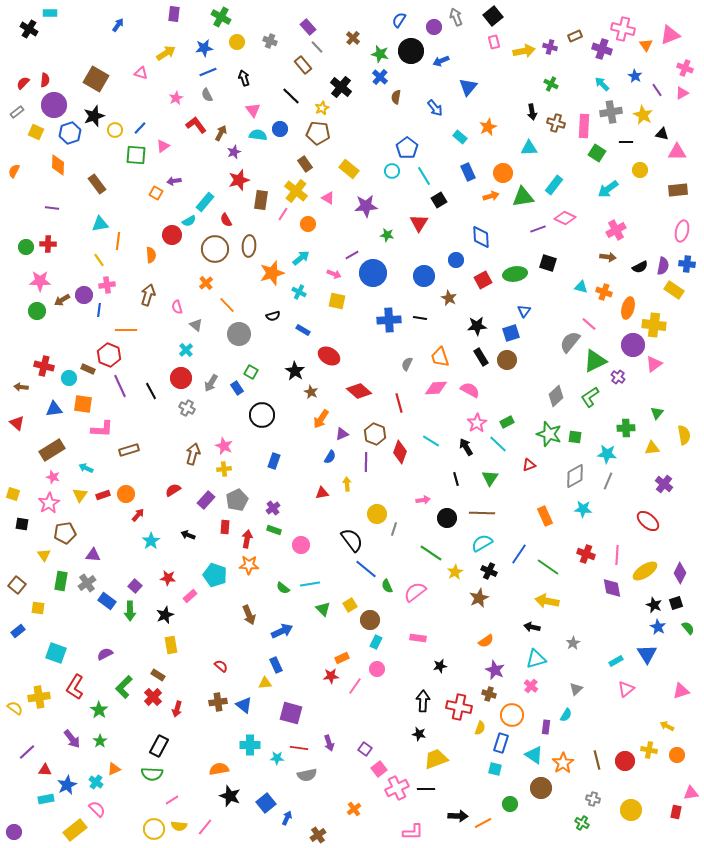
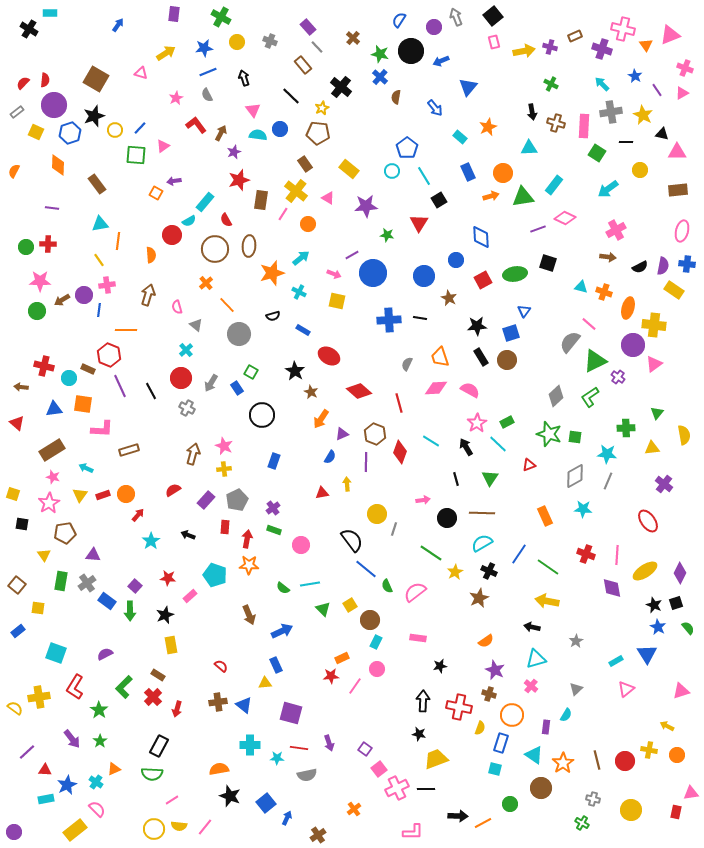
red ellipse at (648, 521): rotated 15 degrees clockwise
gray star at (573, 643): moved 3 px right, 2 px up
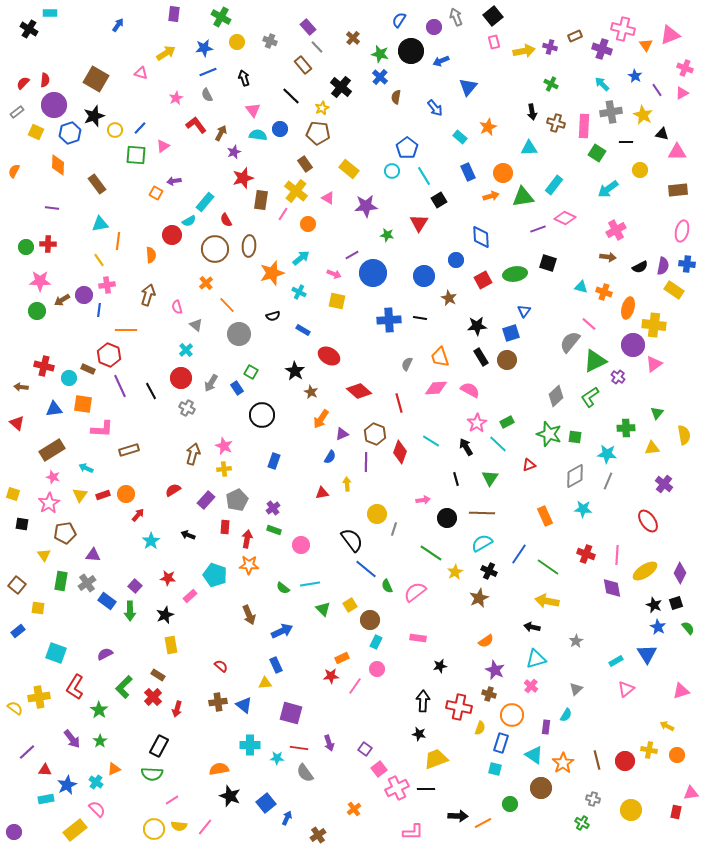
red star at (239, 180): moved 4 px right, 2 px up
gray semicircle at (307, 775): moved 2 px left, 2 px up; rotated 66 degrees clockwise
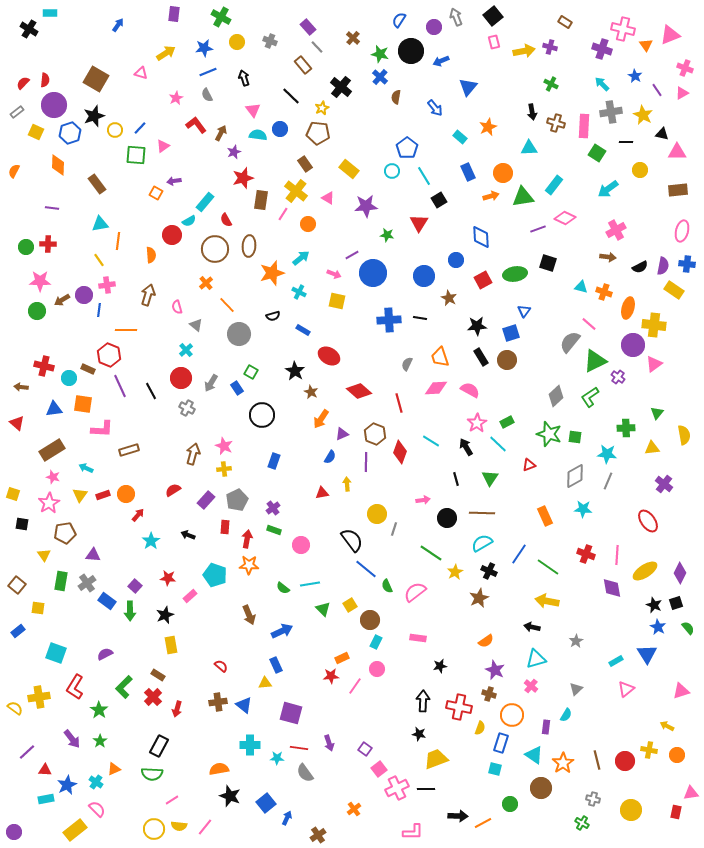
brown rectangle at (575, 36): moved 10 px left, 14 px up; rotated 56 degrees clockwise
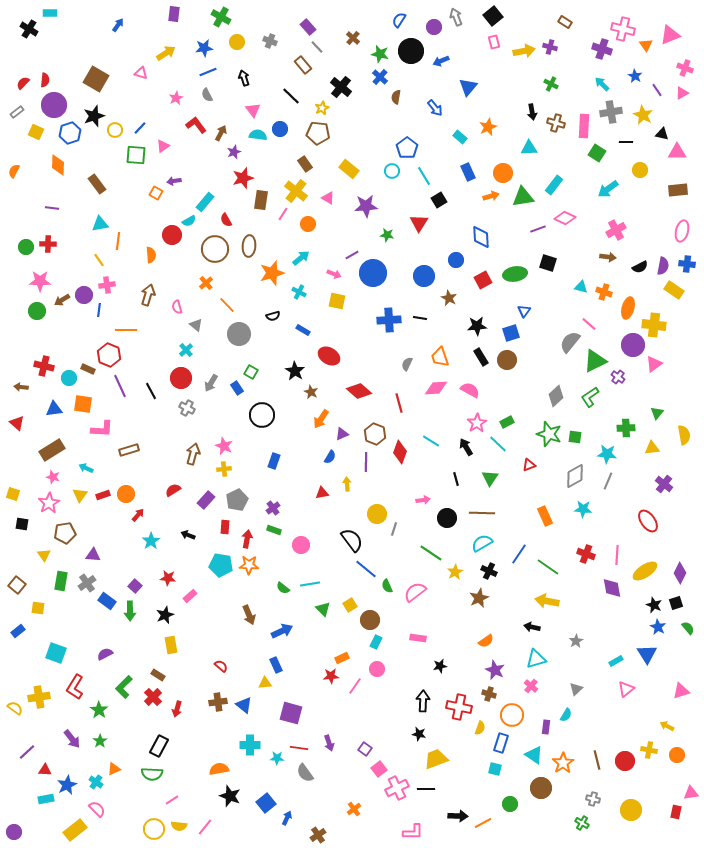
cyan pentagon at (215, 575): moved 6 px right, 10 px up; rotated 10 degrees counterclockwise
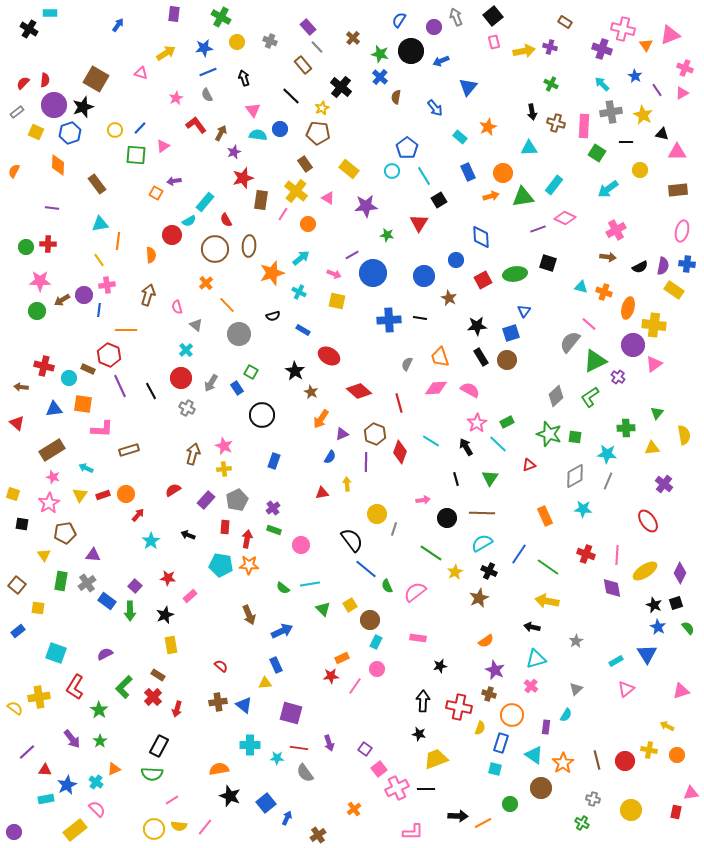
black star at (94, 116): moved 11 px left, 9 px up
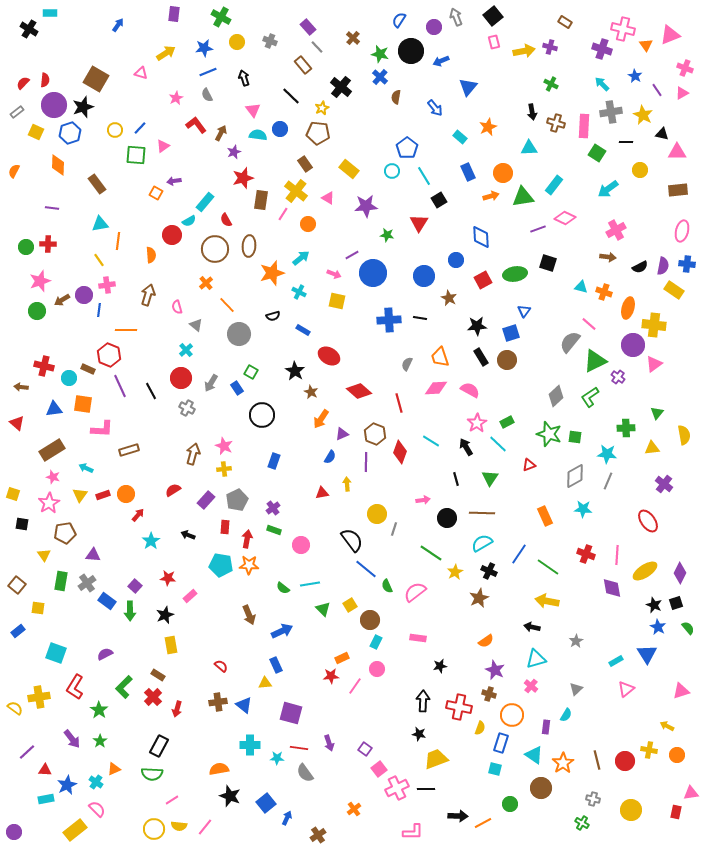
pink star at (40, 281): rotated 20 degrees counterclockwise
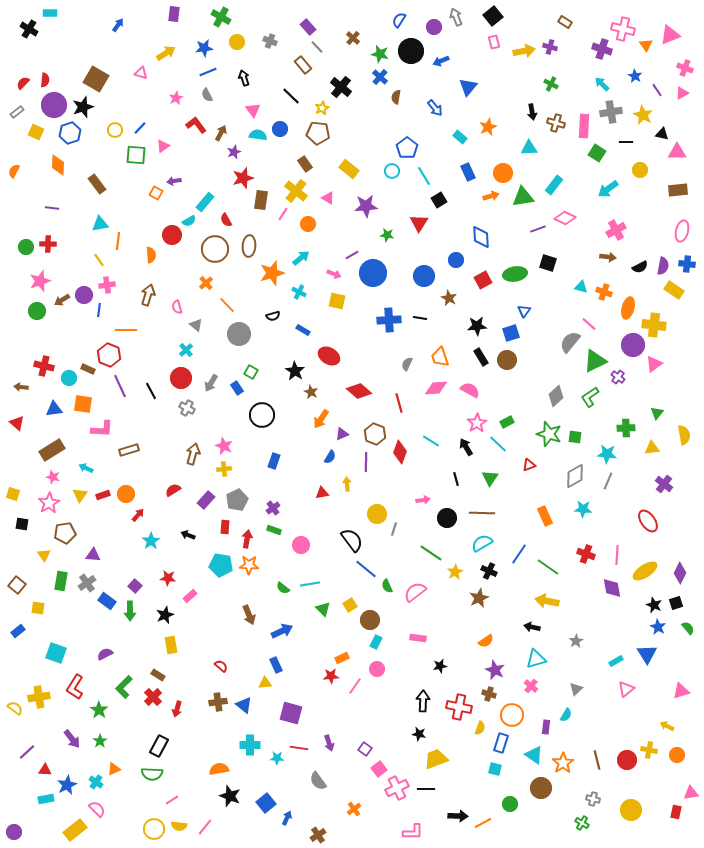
red circle at (625, 761): moved 2 px right, 1 px up
gray semicircle at (305, 773): moved 13 px right, 8 px down
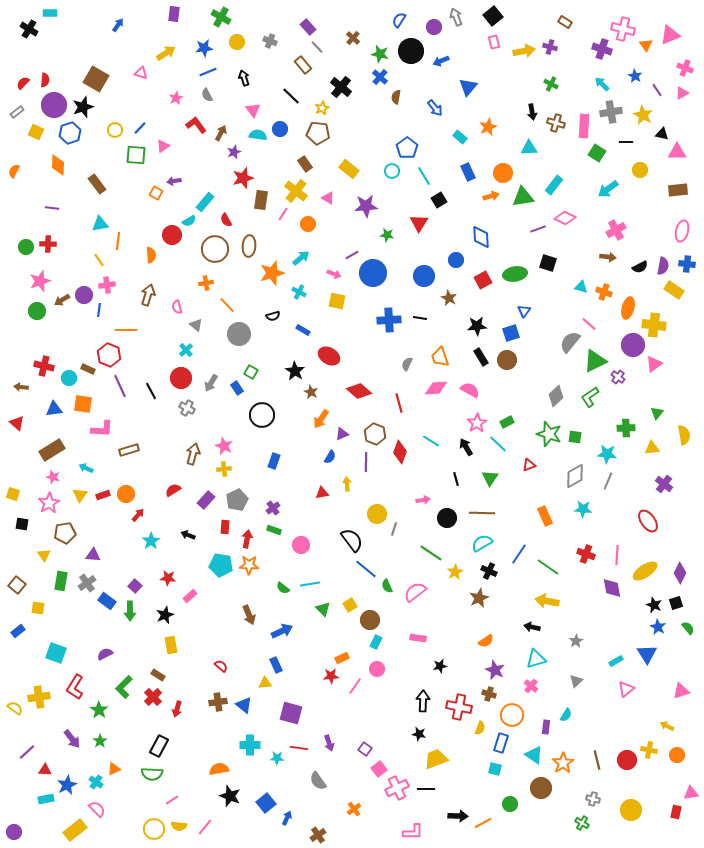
orange cross at (206, 283): rotated 32 degrees clockwise
gray triangle at (576, 689): moved 8 px up
